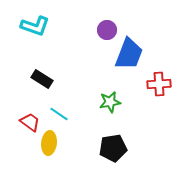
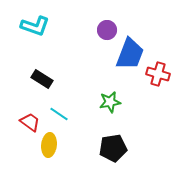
blue trapezoid: moved 1 px right
red cross: moved 1 px left, 10 px up; rotated 20 degrees clockwise
yellow ellipse: moved 2 px down
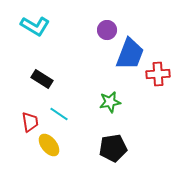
cyan L-shape: rotated 12 degrees clockwise
red cross: rotated 20 degrees counterclockwise
red trapezoid: rotated 45 degrees clockwise
yellow ellipse: rotated 45 degrees counterclockwise
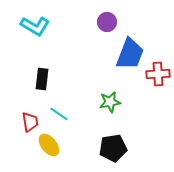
purple circle: moved 8 px up
black rectangle: rotated 65 degrees clockwise
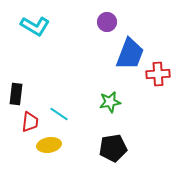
black rectangle: moved 26 px left, 15 px down
red trapezoid: rotated 15 degrees clockwise
yellow ellipse: rotated 60 degrees counterclockwise
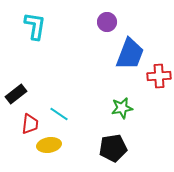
cyan L-shape: rotated 112 degrees counterclockwise
red cross: moved 1 px right, 2 px down
black rectangle: rotated 45 degrees clockwise
green star: moved 12 px right, 6 px down
red trapezoid: moved 2 px down
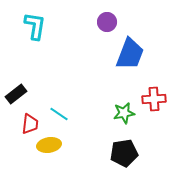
red cross: moved 5 px left, 23 px down
green star: moved 2 px right, 5 px down
black pentagon: moved 11 px right, 5 px down
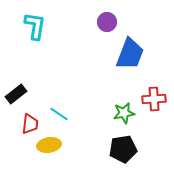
black pentagon: moved 1 px left, 4 px up
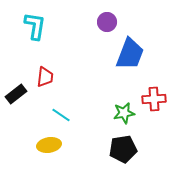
cyan line: moved 2 px right, 1 px down
red trapezoid: moved 15 px right, 47 px up
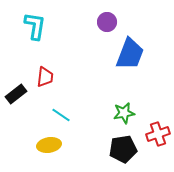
red cross: moved 4 px right, 35 px down; rotated 15 degrees counterclockwise
